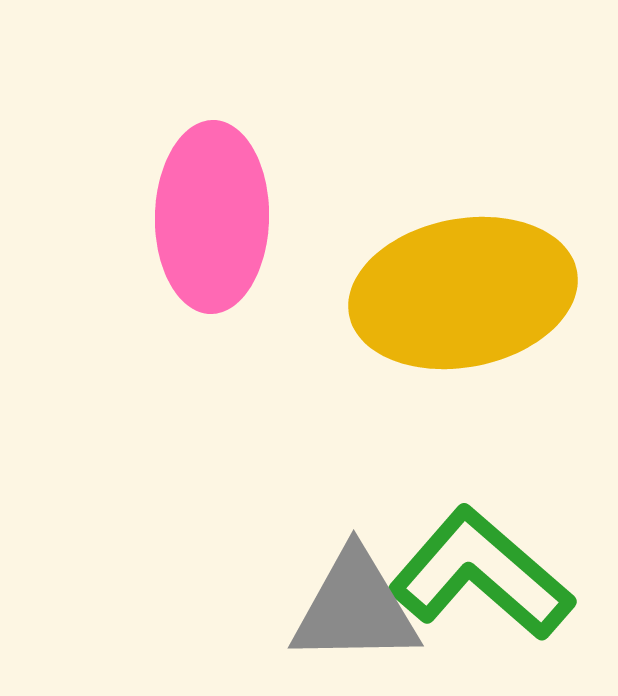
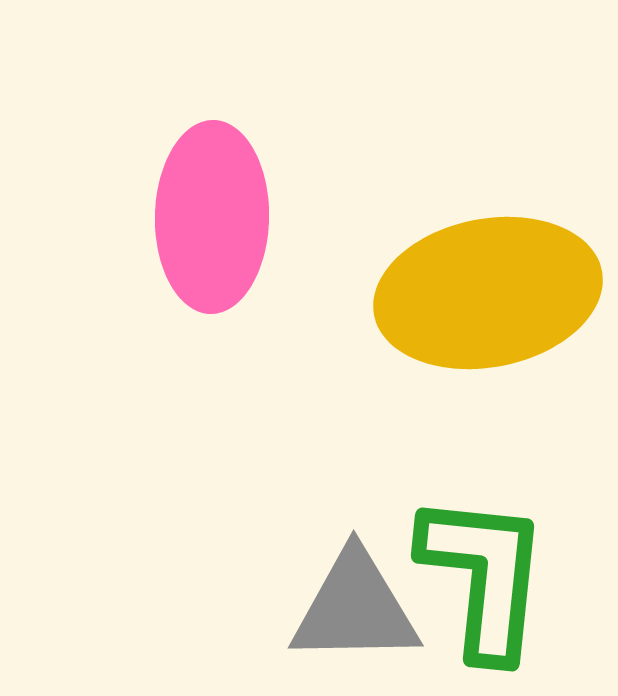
yellow ellipse: moved 25 px right
green L-shape: moved 3 px right, 2 px down; rotated 55 degrees clockwise
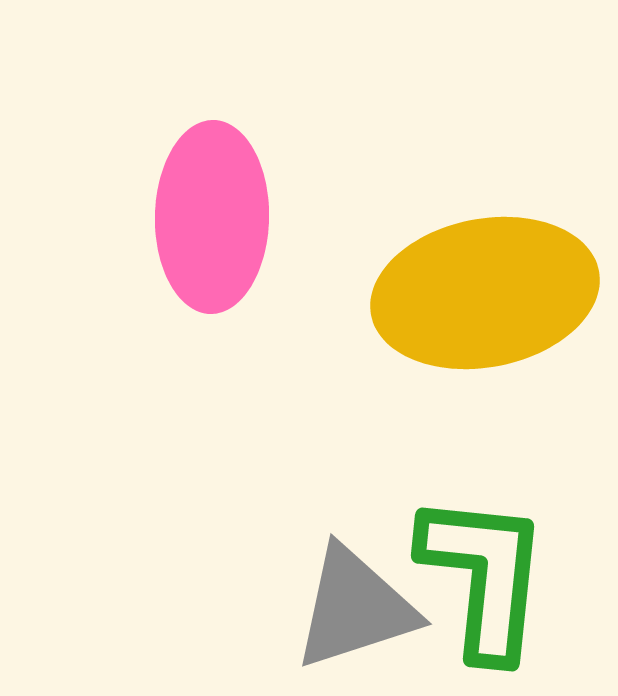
yellow ellipse: moved 3 px left
gray triangle: rotated 17 degrees counterclockwise
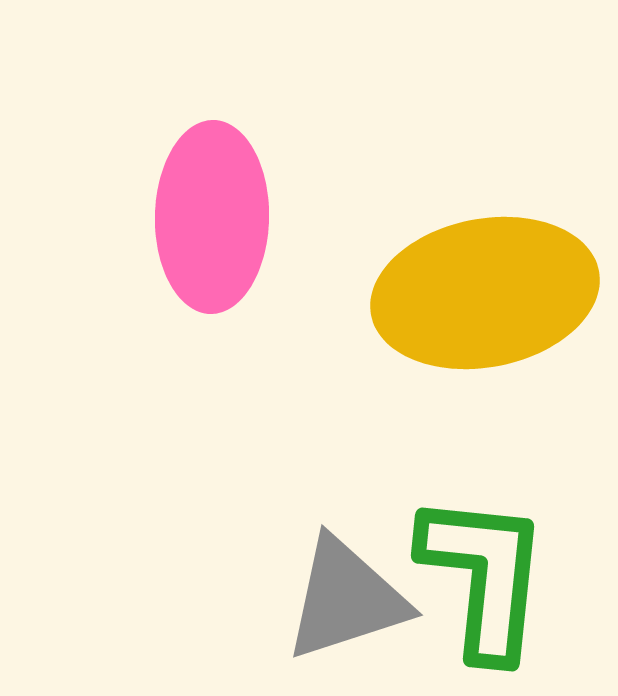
gray triangle: moved 9 px left, 9 px up
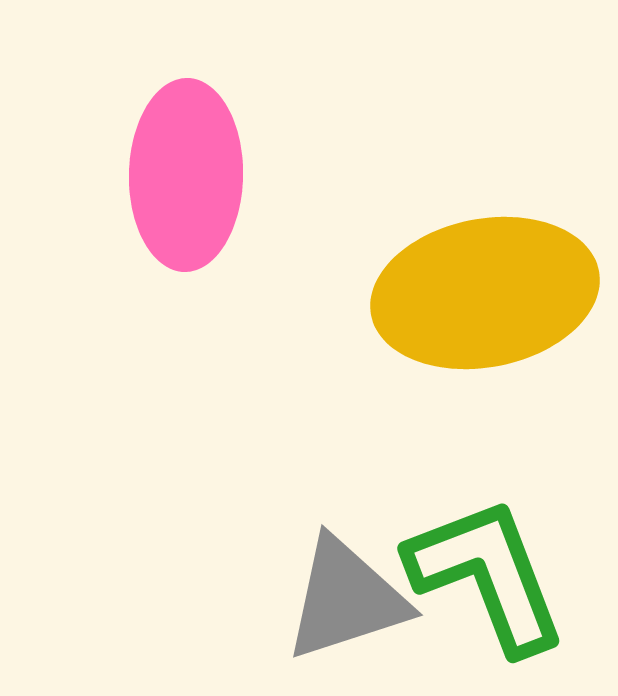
pink ellipse: moved 26 px left, 42 px up
green L-shape: moved 3 px right, 1 px up; rotated 27 degrees counterclockwise
